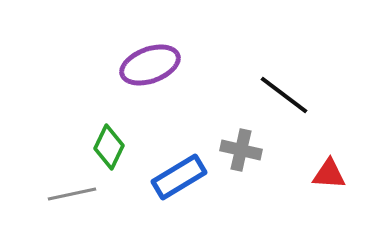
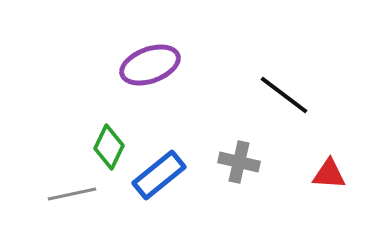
gray cross: moved 2 px left, 12 px down
blue rectangle: moved 20 px left, 2 px up; rotated 8 degrees counterclockwise
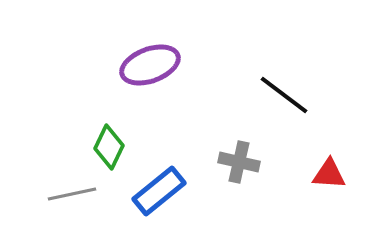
blue rectangle: moved 16 px down
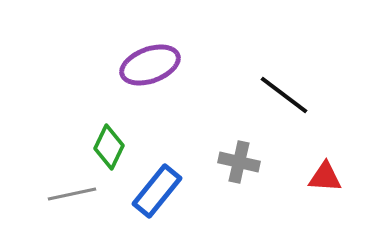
red triangle: moved 4 px left, 3 px down
blue rectangle: moved 2 px left; rotated 12 degrees counterclockwise
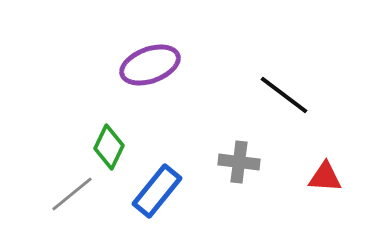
gray cross: rotated 6 degrees counterclockwise
gray line: rotated 27 degrees counterclockwise
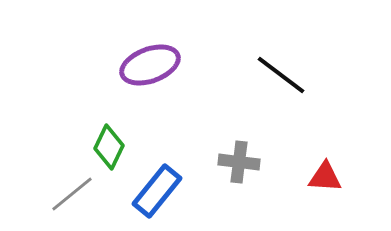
black line: moved 3 px left, 20 px up
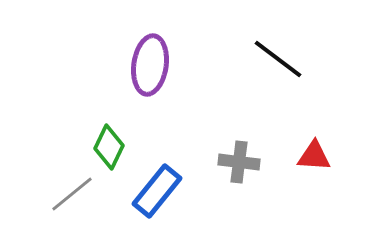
purple ellipse: rotated 62 degrees counterclockwise
black line: moved 3 px left, 16 px up
red triangle: moved 11 px left, 21 px up
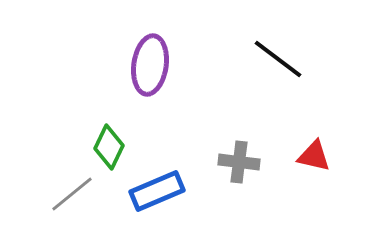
red triangle: rotated 9 degrees clockwise
blue rectangle: rotated 28 degrees clockwise
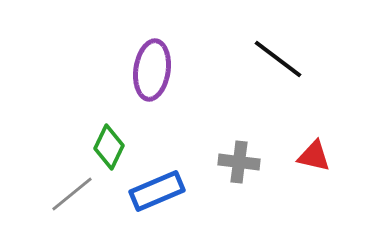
purple ellipse: moved 2 px right, 5 px down
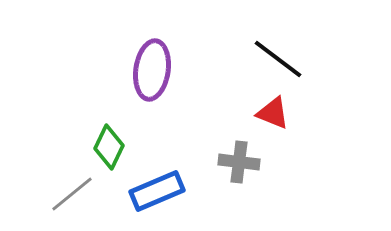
red triangle: moved 41 px left, 43 px up; rotated 9 degrees clockwise
